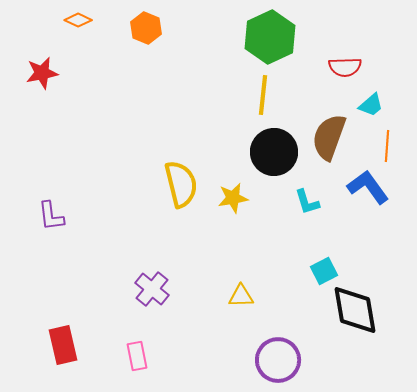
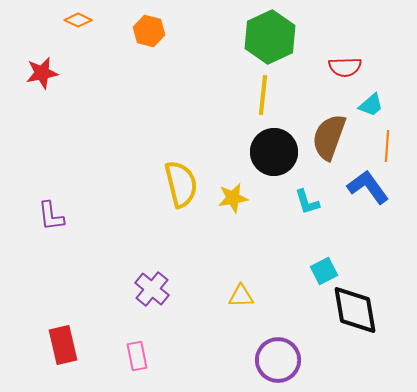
orange hexagon: moved 3 px right, 3 px down; rotated 8 degrees counterclockwise
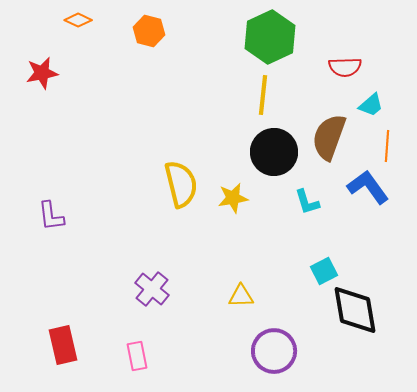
purple circle: moved 4 px left, 9 px up
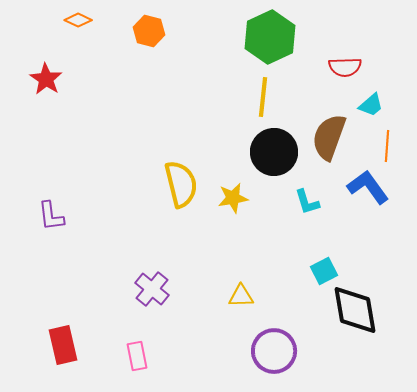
red star: moved 4 px right, 6 px down; rotated 28 degrees counterclockwise
yellow line: moved 2 px down
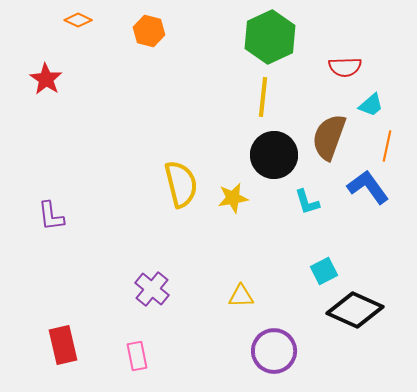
orange line: rotated 8 degrees clockwise
black circle: moved 3 px down
black diamond: rotated 56 degrees counterclockwise
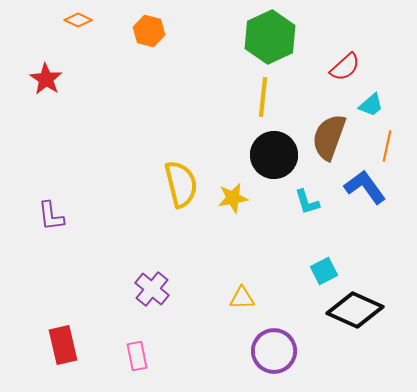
red semicircle: rotated 40 degrees counterclockwise
blue L-shape: moved 3 px left
yellow triangle: moved 1 px right, 2 px down
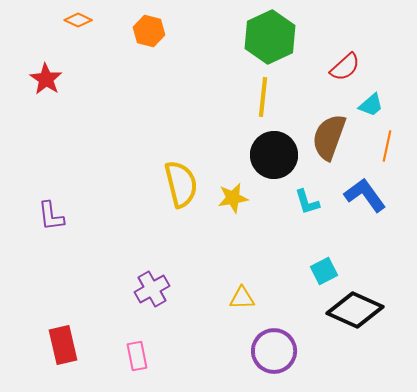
blue L-shape: moved 8 px down
purple cross: rotated 20 degrees clockwise
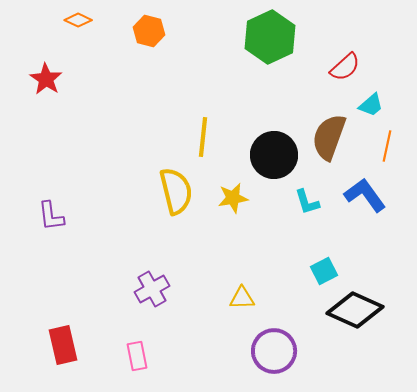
yellow line: moved 60 px left, 40 px down
yellow semicircle: moved 5 px left, 7 px down
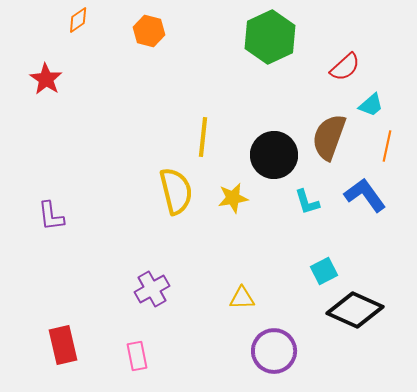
orange diamond: rotated 60 degrees counterclockwise
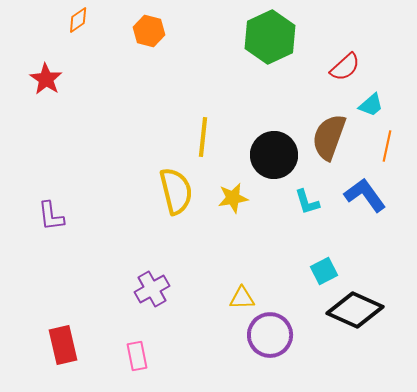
purple circle: moved 4 px left, 16 px up
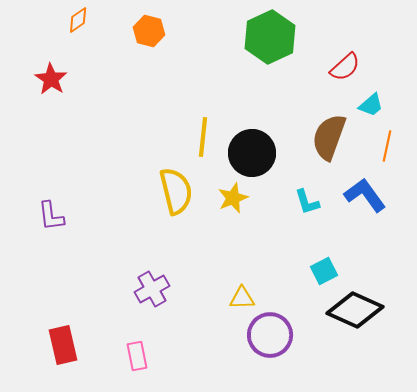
red star: moved 5 px right
black circle: moved 22 px left, 2 px up
yellow star: rotated 12 degrees counterclockwise
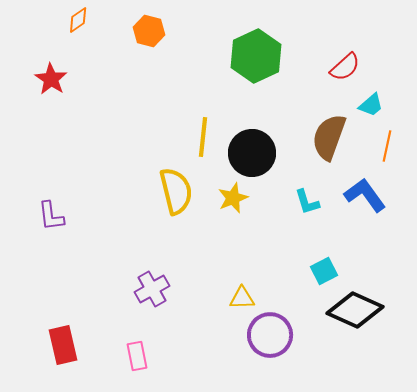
green hexagon: moved 14 px left, 19 px down
